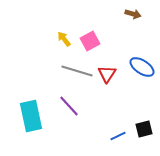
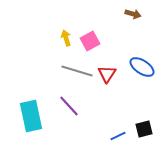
yellow arrow: moved 2 px right, 1 px up; rotated 21 degrees clockwise
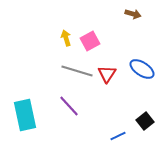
blue ellipse: moved 2 px down
cyan rectangle: moved 6 px left, 1 px up
black square: moved 1 px right, 8 px up; rotated 24 degrees counterclockwise
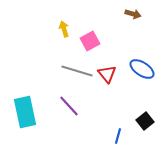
yellow arrow: moved 2 px left, 9 px up
red triangle: rotated 12 degrees counterclockwise
cyan rectangle: moved 3 px up
blue line: rotated 49 degrees counterclockwise
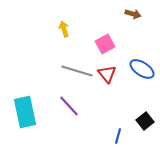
pink square: moved 15 px right, 3 px down
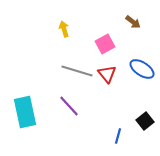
brown arrow: moved 8 px down; rotated 21 degrees clockwise
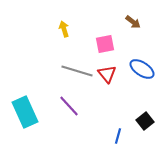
pink square: rotated 18 degrees clockwise
cyan rectangle: rotated 12 degrees counterclockwise
